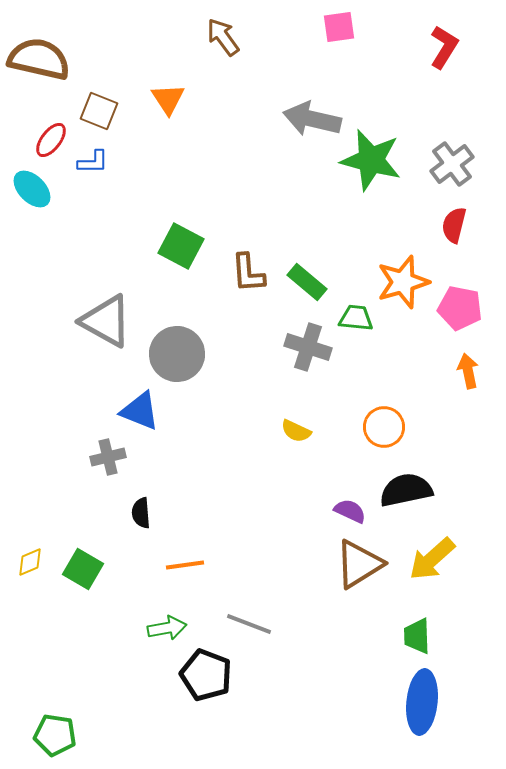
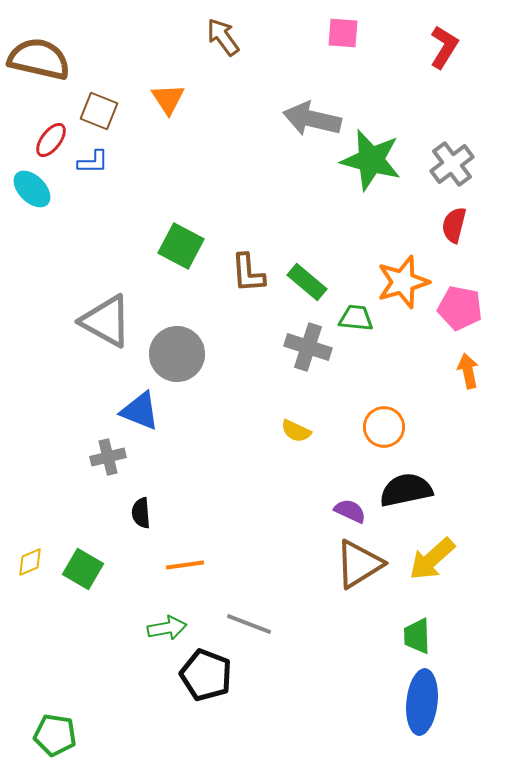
pink square at (339, 27): moved 4 px right, 6 px down; rotated 12 degrees clockwise
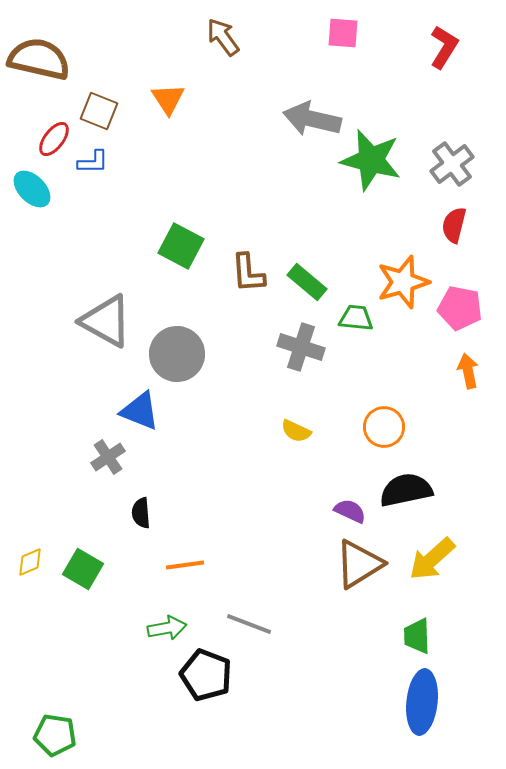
red ellipse at (51, 140): moved 3 px right, 1 px up
gray cross at (308, 347): moved 7 px left
gray cross at (108, 457): rotated 20 degrees counterclockwise
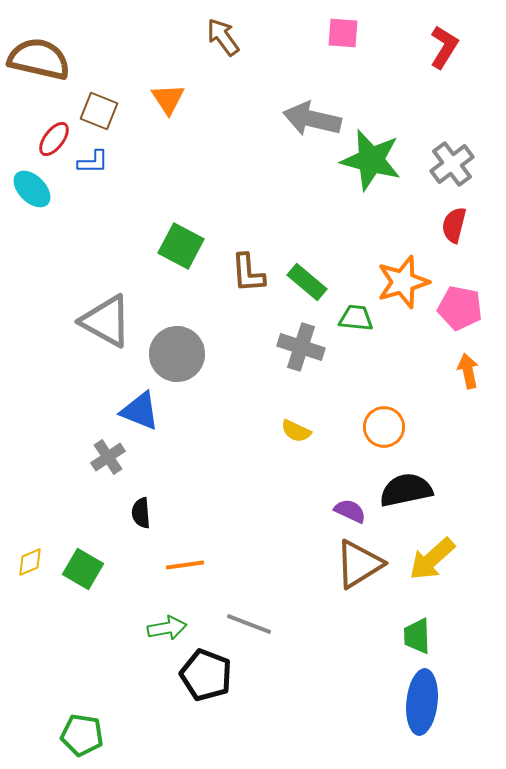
green pentagon at (55, 735): moved 27 px right
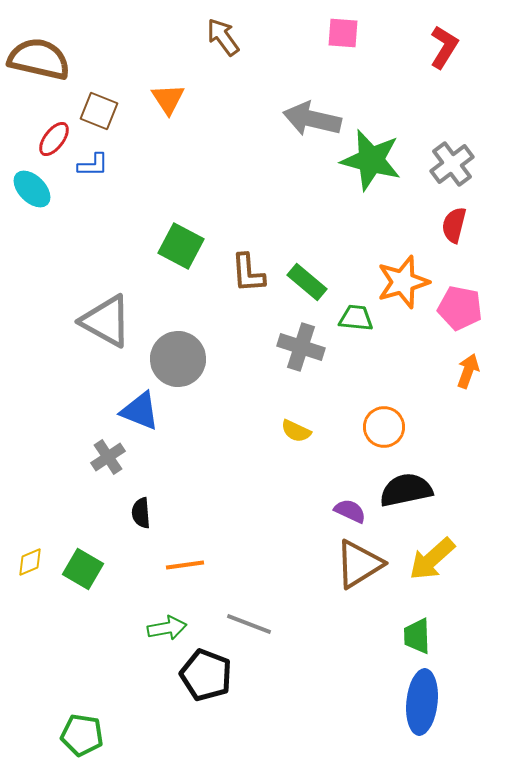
blue L-shape at (93, 162): moved 3 px down
gray circle at (177, 354): moved 1 px right, 5 px down
orange arrow at (468, 371): rotated 32 degrees clockwise
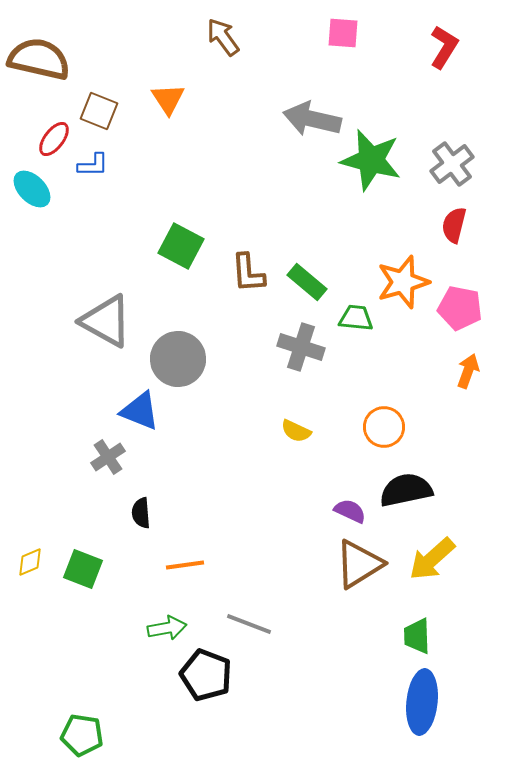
green square at (83, 569): rotated 9 degrees counterclockwise
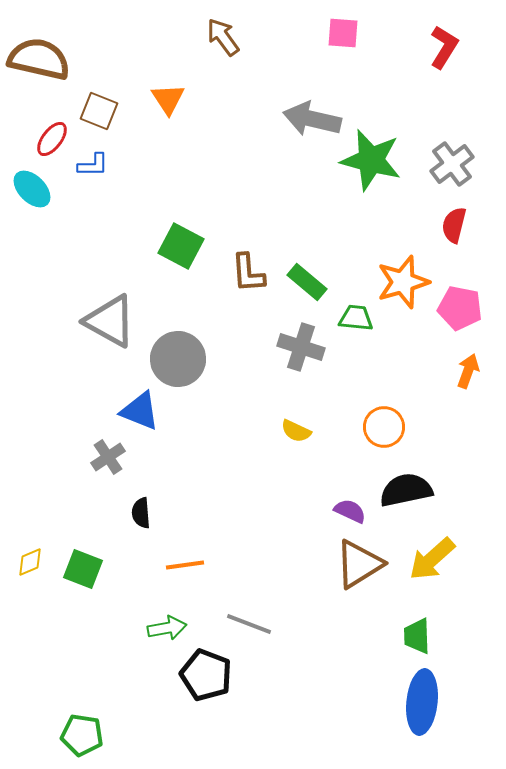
red ellipse at (54, 139): moved 2 px left
gray triangle at (106, 321): moved 4 px right
